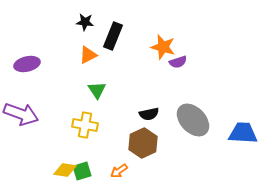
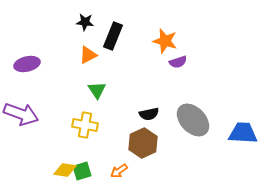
orange star: moved 2 px right, 6 px up
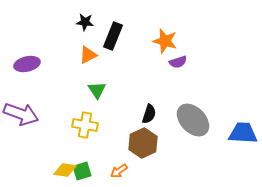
black semicircle: rotated 60 degrees counterclockwise
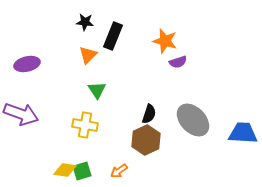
orange triangle: rotated 18 degrees counterclockwise
brown hexagon: moved 3 px right, 3 px up
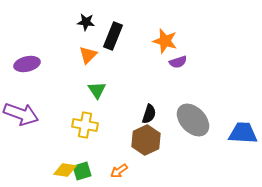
black star: moved 1 px right
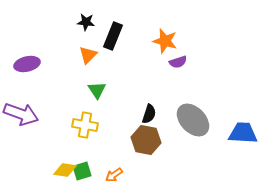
brown hexagon: rotated 24 degrees counterclockwise
orange arrow: moved 5 px left, 4 px down
